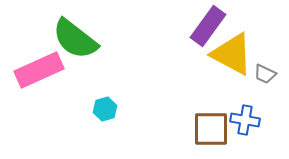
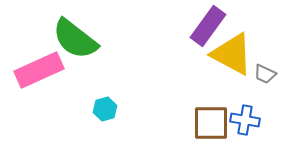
brown square: moved 6 px up
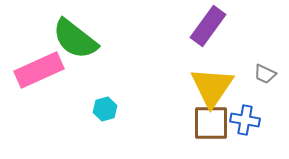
yellow triangle: moved 20 px left, 33 px down; rotated 36 degrees clockwise
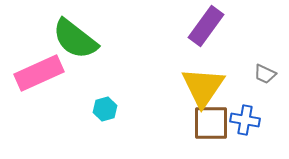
purple rectangle: moved 2 px left
pink rectangle: moved 3 px down
yellow triangle: moved 9 px left
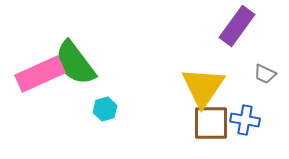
purple rectangle: moved 31 px right
green semicircle: moved 24 px down; rotated 15 degrees clockwise
pink rectangle: moved 1 px right, 1 px down
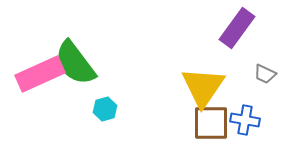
purple rectangle: moved 2 px down
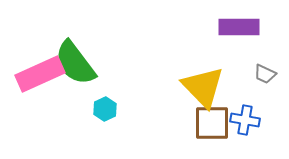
purple rectangle: moved 2 px right, 1 px up; rotated 54 degrees clockwise
yellow triangle: rotated 18 degrees counterclockwise
cyan hexagon: rotated 10 degrees counterclockwise
brown square: moved 1 px right
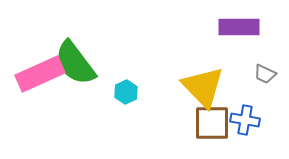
cyan hexagon: moved 21 px right, 17 px up
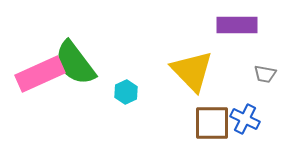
purple rectangle: moved 2 px left, 2 px up
gray trapezoid: rotated 15 degrees counterclockwise
yellow triangle: moved 11 px left, 16 px up
blue cross: moved 1 px up; rotated 16 degrees clockwise
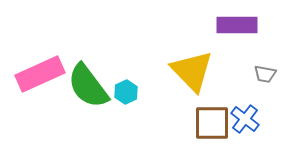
green semicircle: moved 13 px right, 23 px down
blue cross: rotated 12 degrees clockwise
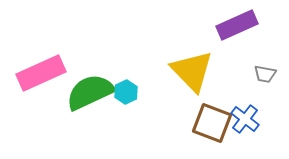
purple rectangle: rotated 24 degrees counterclockwise
pink rectangle: moved 1 px right, 1 px up
green semicircle: moved 2 px right, 6 px down; rotated 102 degrees clockwise
brown square: rotated 21 degrees clockwise
